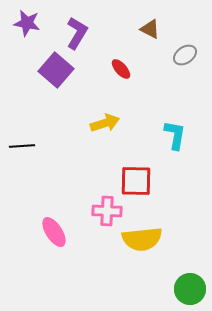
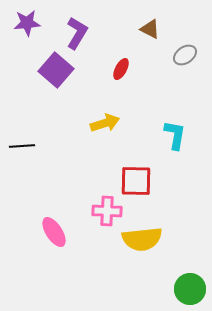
purple star: rotated 16 degrees counterclockwise
red ellipse: rotated 70 degrees clockwise
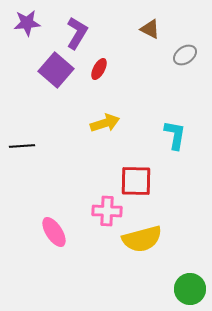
red ellipse: moved 22 px left
yellow semicircle: rotated 9 degrees counterclockwise
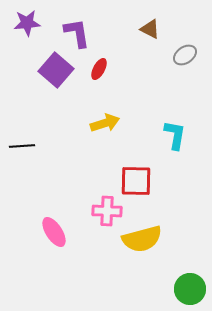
purple L-shape: rotated 40 degrees counterclockwise
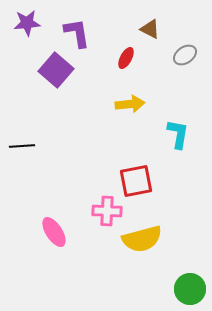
red ellipse: moved 27 px right, 11 px up
yellow arrow: moved 25 px right, 19 px up; rotated 12 degrees clockwise
cyan L-shape: moved 3 px right, 1 px up
red square: rotated 12 degrees counterclockwise
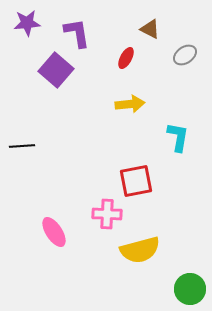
cyan L-shape: moved 3 px down
pink cross: moved 3 px down
yellow semicircle: moved 2 px left, 11 px down
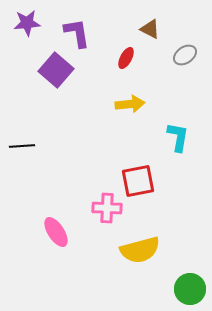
red square: moved 2 px right
pink cross: moved 6 px up
pink ellipse: moved 2 px right
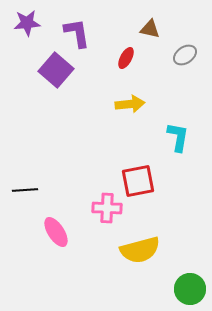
brown triangle: rotated 15 degrees counterclockwise
black line: moved 3 px right, 44 px down
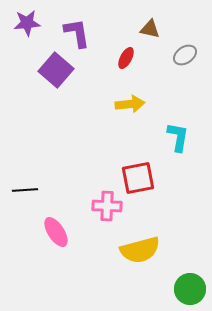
red square: moved 3 px up
pink cross: moved 2 px up
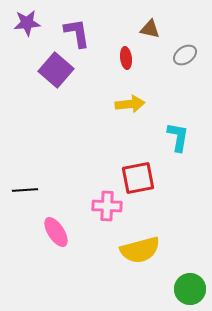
red ellipse: rotated 35 degrees counterclockwise
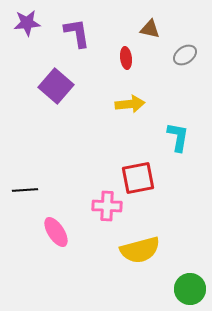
purple square: moved 16 px down
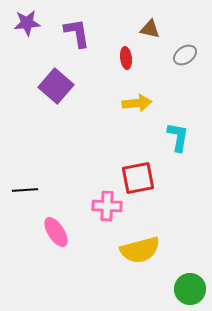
yellow arrow: moved 7 px right, 1 px up
